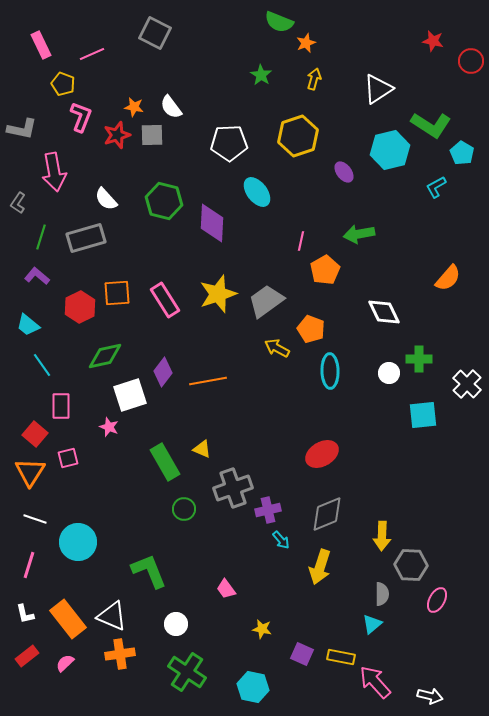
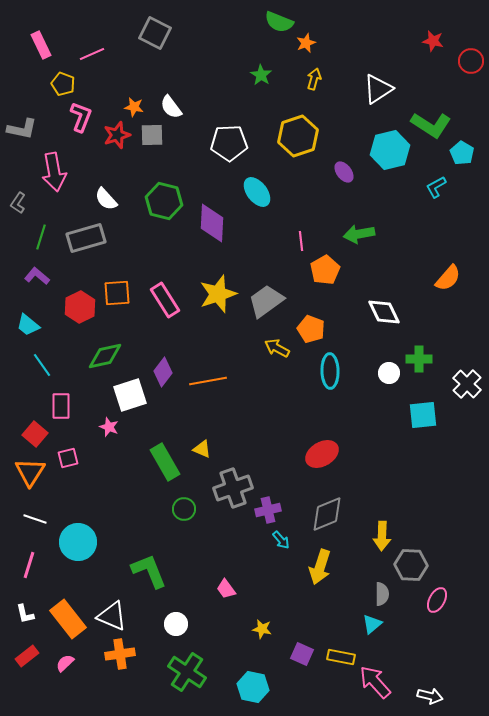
pink line at (301, 241): rotated 18 degrees counterclockwise
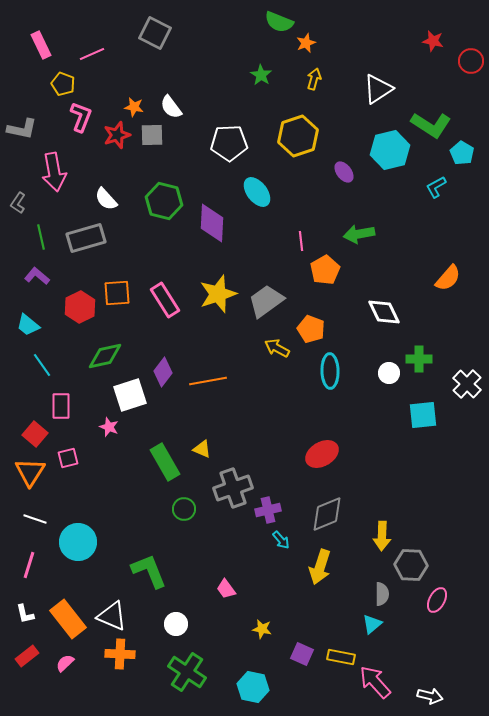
green line at (41, 237): rotated 30 degrees counterclockwise
orange cross at (120, 654): rotated 12 degrees clockwise
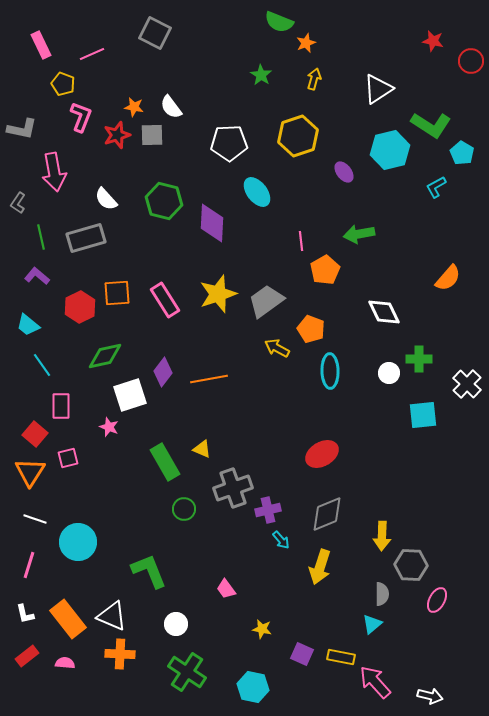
orange line at (208, 381): moved 1 px right, 2 px up
pink semicircle at (65, 663): rotated 48 degrees clockwise
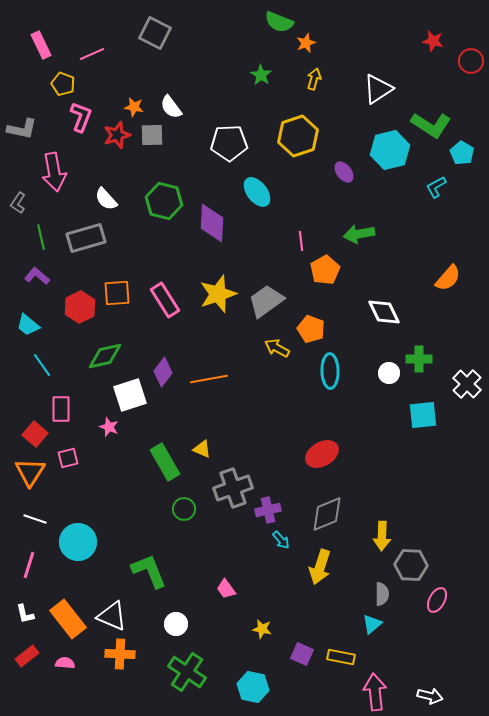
pink rectangle at (61, 406): moved 3 px down
pink arrow at (375, 682): moved 10 px down; rotated 36 degrees clockwise
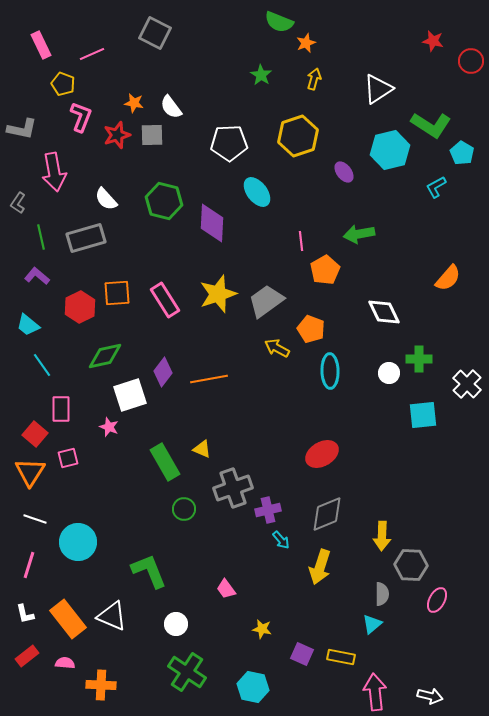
orange star at (134, 107): moved 4 px up
orange cross at (120, 654): moved 19 px left, 31 px down
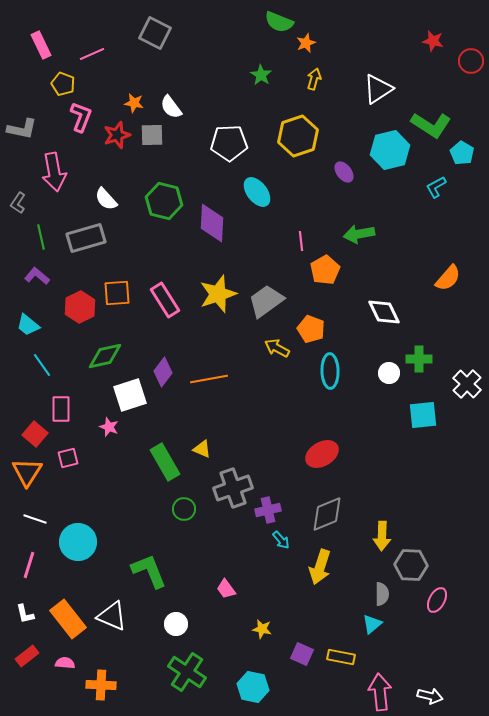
orange triangle at (30, 472): moved 3 px left
pink arrow at (375, 692): moved 5 px right
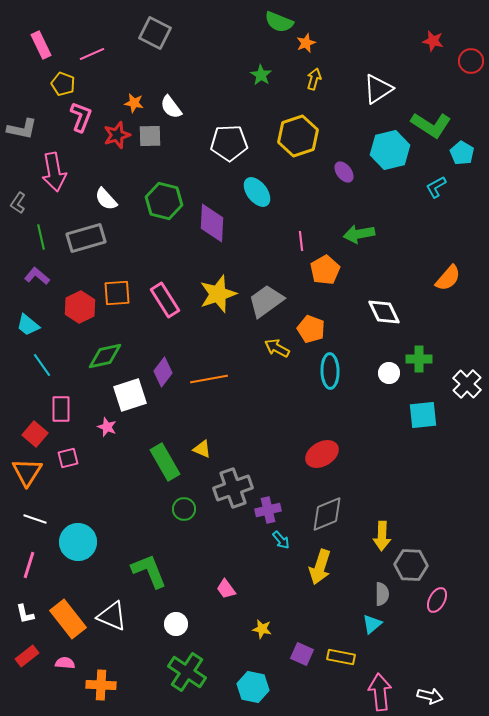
gray square at (152, 135): moved 2 px left, 1 px down
pink star at (109, 427): moved 2 px left
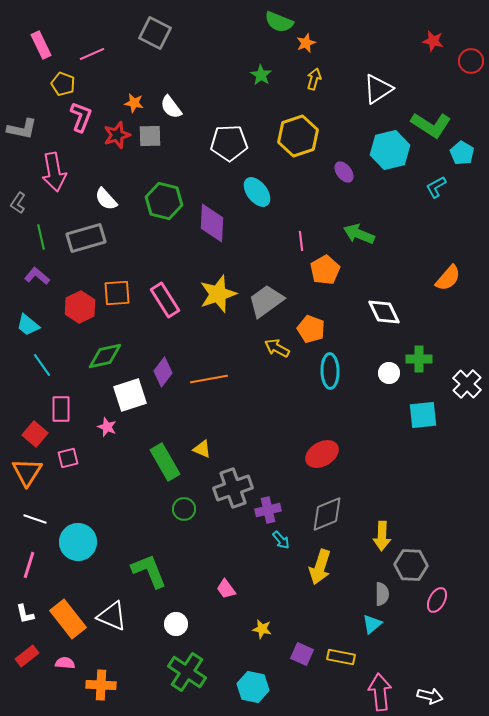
green arrow at (359, 234): rotated 32 degrees clockwise
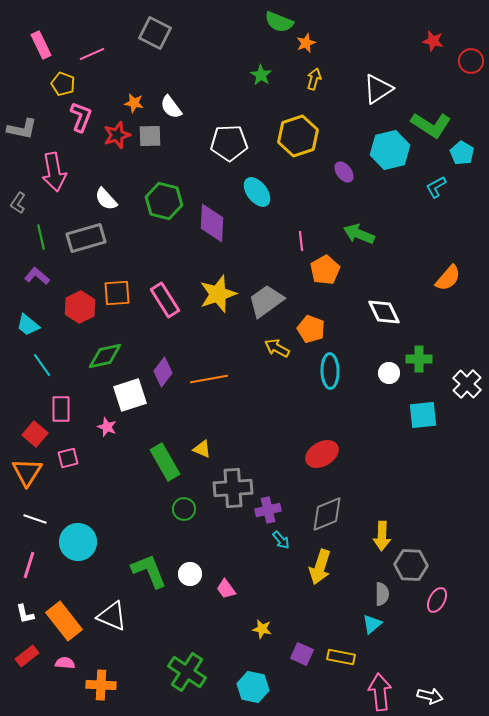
gray cross at (233, 488): rotated 15 degrees clockwise
orange rectangle at (68, 619): moved 4 px left, 2 px down
white circle at (176, 624): moved 14 px right, 50 px up
